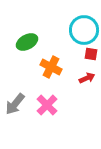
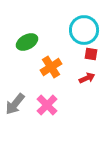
orange cross: rotated 30 degrees clockwise
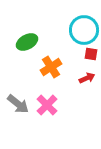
gray arrow: moved 3 px right; rotated 90 degrees counterclockwise
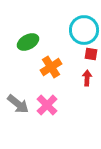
green ellipse: moved 1 px right
red arrow: rotated 63 degrees counterclockwise
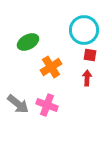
red square: moved 1 px left, 1 px down
pink cross: rotated 25 degrees counterclockwise
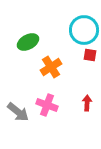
red arrow: moved 25 px down
gray arrow: moved 8 px down
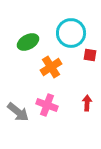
cyan circle: moved 13 px left, 3 px down
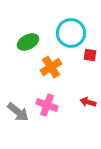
red arrow: moved 1 px right, 1 px up; rotated 77 degrees counterclockwise
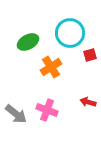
cyan circle: moved 1 px left
red square: rotated 24 degrees counterclockwise
pink cross: moved 5 px down
gray arrow: moved 2 px left, 2 px down
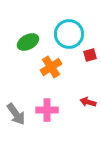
cyan circle: moved 1 px left, 1 px down
pink cross: rotated 20 degrees counterclockwise
gray arrow: rotated 15 degrees clockwise
